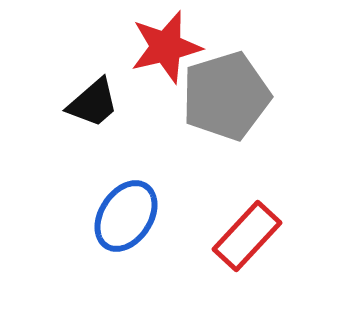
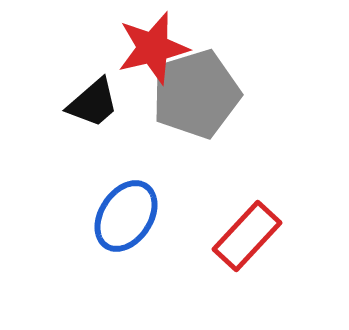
red star: moved 13 px left, 1 px down
gray pentagon: moved 30 px left, 2 px up
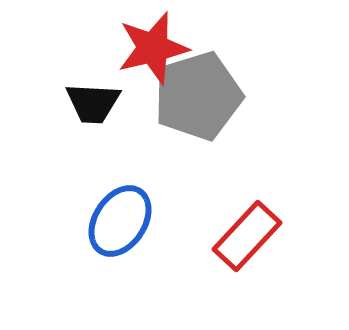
gray pentagon: moved 2 px right, 2 px down
black trapezoid: rotated 44 degrees clockwise
blue ellipse: moved 6 px left, 5 px down
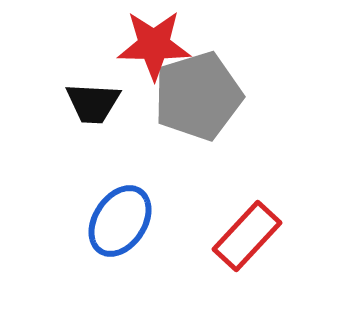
red star: moved 1 px right, 3 px up; rotated 14 degrees clockwise
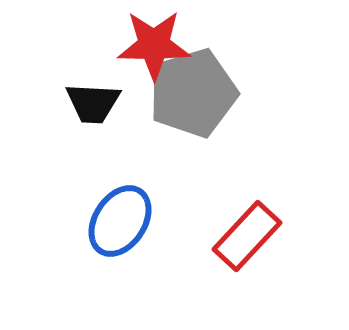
gray pentagon: moved 5 px left, 3 px up
